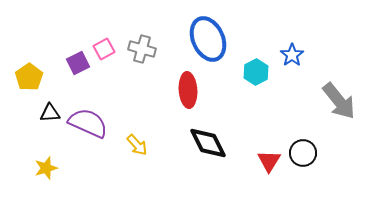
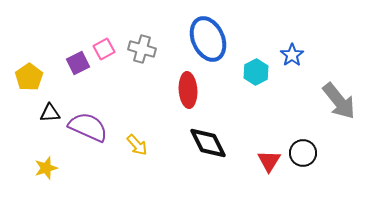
purple semicircle: moved 4 px down
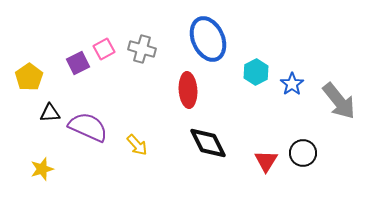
blue star: moved 29 px down
red triangle: moved 3 px left
yellow star: moved 4 px left, 1 px down
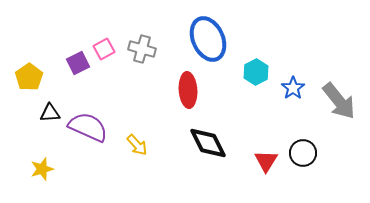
blue star: moved 1 px right, 4 px down
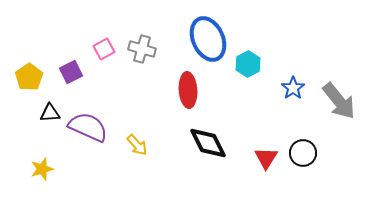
purple square: moved 7 px left, 9 px down
cyan hexagon: moved 8 px left, 8 px up
red triangle: moved 3 px up
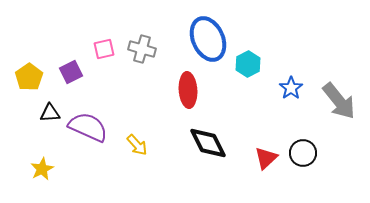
pink square: rotated 15 degrees clockwise
blue star: moved 2 px left
red triangle: rotated 15 degrees clockwise
yellow star: rotated 10 degrees counterclockwise
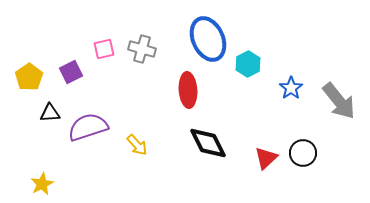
purple semicircle: rotated 42 degrees counterclockwise
yellow star: moved 15 px down
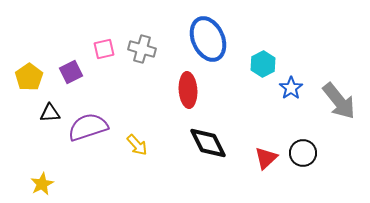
cyan hexagon: moved 15 px right
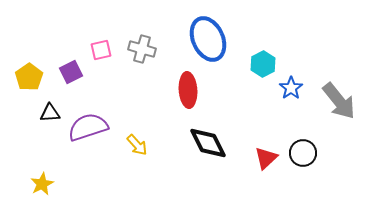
pink square: moved 3 px left, 1 px down
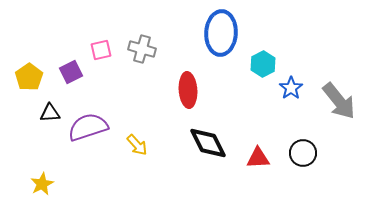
blue ellipse: moved 13 px right, 6 px up; rotated 27 degrees clockwise
red triangle: moved 8 px left; rotated 40 degrees clockwise
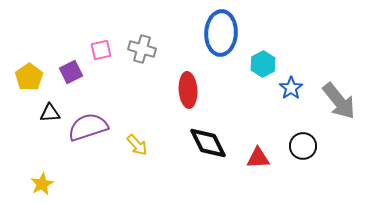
black circle: moved 7 px up
